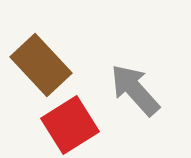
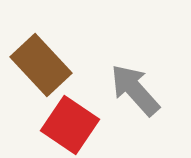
red square: rotated 24 degrees counterclockwise
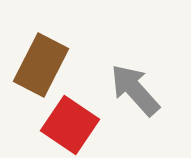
brown rectangle: rotated 70 degrees clockwise
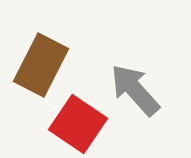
red square: moved 8 px right, 1 px up
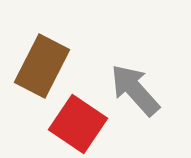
brown rectangle: moved 1 px right, 1 px down
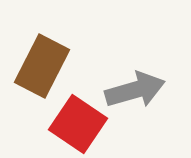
gray arrow: rotated 116 degrees clockwise
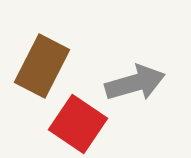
gray arrow: moved 7 px up
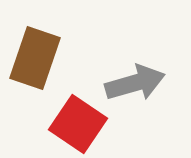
brown rectangle: moved 7 px left, 8 px up; rotated 8 degrees counterclockwise
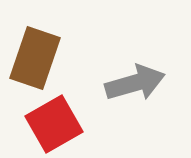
red square: moved 24 px left; rotated 26 degrees clockwise
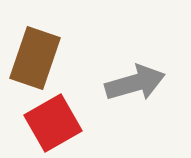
red square: moved 1 px left, 1 px up
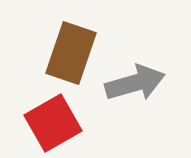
brown rectangle: moved 36 px right, 5 px up
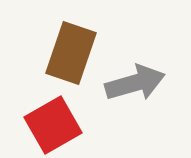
red square: moved 2 px down
